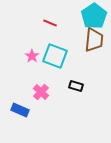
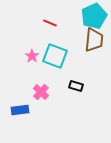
cyan pentagon: rotated 10 degrees clockwise
blue rectangle: rotated 30 degrees counterclockwise
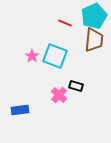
red line: moved 15 px right
pink cross: moved 18 px right, 3 px down
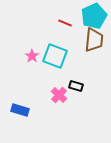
blue rectangle: rotated 24 degrees clockwise
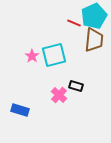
red line: moved 9 px right
cyan square: moved 1 px left, 1 px up; rotated 35 degrees counterclockwise
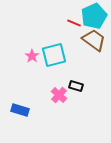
brown trapezoid: rotated 60 degrees counterclockwise
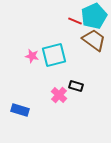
red line: moved 1 px right, 2 px up
pink star: rotated 24 degrees counterclockwise
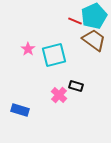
pink star: moved 4 px left, 7 px up; rotated 24 degrees clockwise
